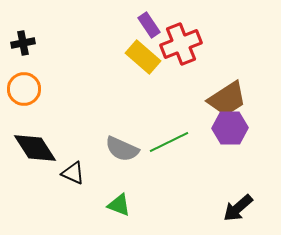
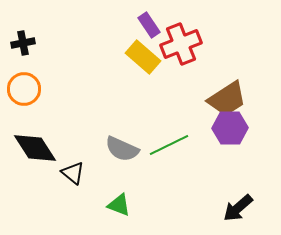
green line: moved 3 px down
black triangle: rotated 15 degrees clockwise
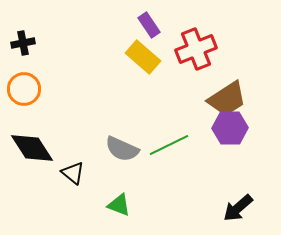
red cross: moved 15 px right, 5 px down
black diamond: moved 3 px left
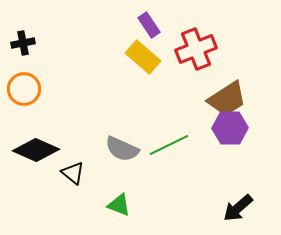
black diamond: moved 4 px right, 2 px down; rotated 33 degrees counterclockwise
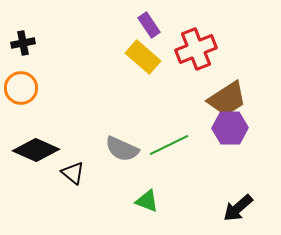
orange circle: moved 3 px left, 1 px up
green triangle: moved 28 px right, 4 px up
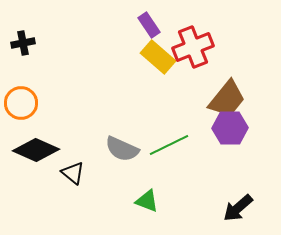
red cross: moved 3 px left, 2 px up
yellow rectangle: moved 15 px right
orange circle: moved 15 px down
brown trapezoid: rotated 18 degrees counterclockwise
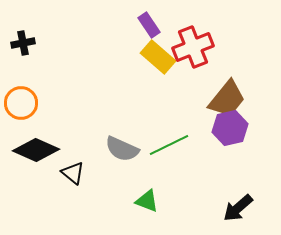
purple hexagon: rotated 12 degrees counterclockwise
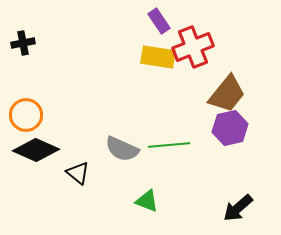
purple rectangle: moved 10 px right, 4 px up
yellow rectangle: rotated 32 degrees counterclockwise
brown trapezoid: moved 5 px up
orange circle: moved 5 px right, 12 px down
green line: rotated 21 degrees clockwise
black triangle: moved 5 px right
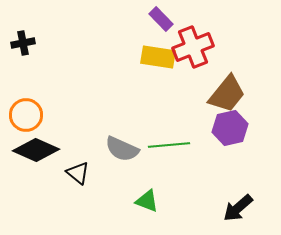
purple rectangle: moved 2 px right, 2 px up; rotated 10 degrees counterclockwise
